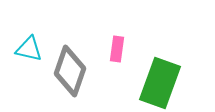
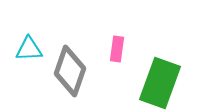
cyan triangle: rotated 16 degrees counterclockwise
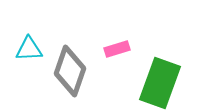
pink rectangle: rotated 65 degrees clockwise
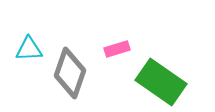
gray diamond: moved 2 px down
green rectangle: moved 1 px right, 1 px up; rotated 75 degrees counterclockwise
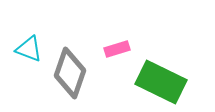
cyan triangle: rotated 24 degrees clockwise
green rectangle: rotated 9 degrees counterclockwise
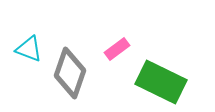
pink rectangle: rotated 20 degrees counterclockwise
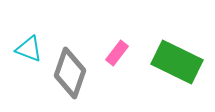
pink rectangle: moved 4 px down; rotated 15 degrees counterclockwise
green rectangle: moved 16 px right, 20 px up
